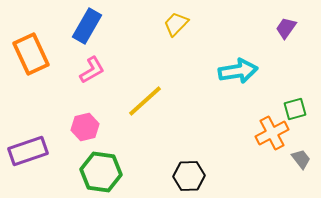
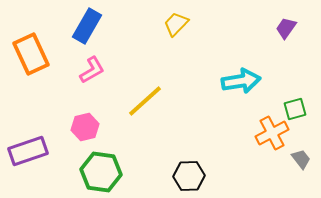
cyan arrow: moved 3 px right, 10 px down
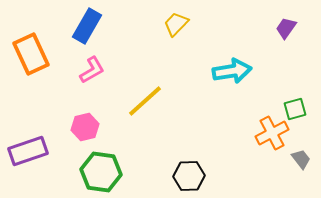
cyan arrow: moved 9 px left, 10 px up
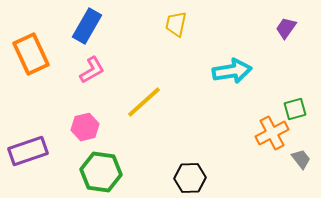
yellow trapezoid: rotated 32 degrees counterclockwise
yellow line: moved 1 px left, 1 px down
black hexagon: moved 1 px right, 2 px down
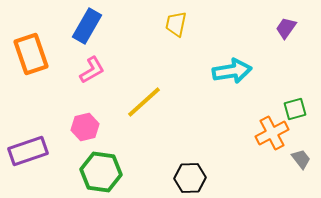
orange rectangle: rotated 6 degrees clockwise
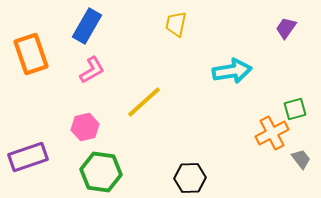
purple rectangle: moved 6 px down
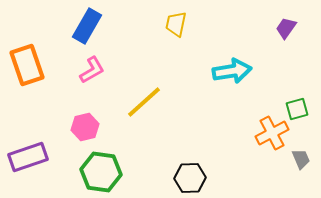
orange rectangle: moved 4 px left, 11 px down
green square: moved 2 px right
gray trapezoid: rotated 15 degrees clockwise
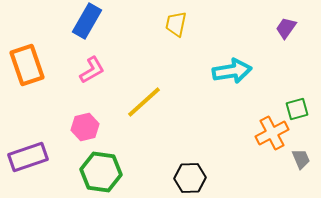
blue rectangle: moved 5 px up
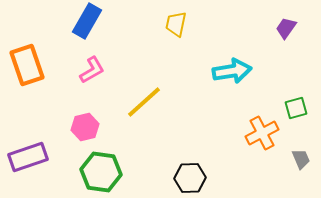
green square: moved 1 px left, 1 px up
orange cross: moved 10 px left
